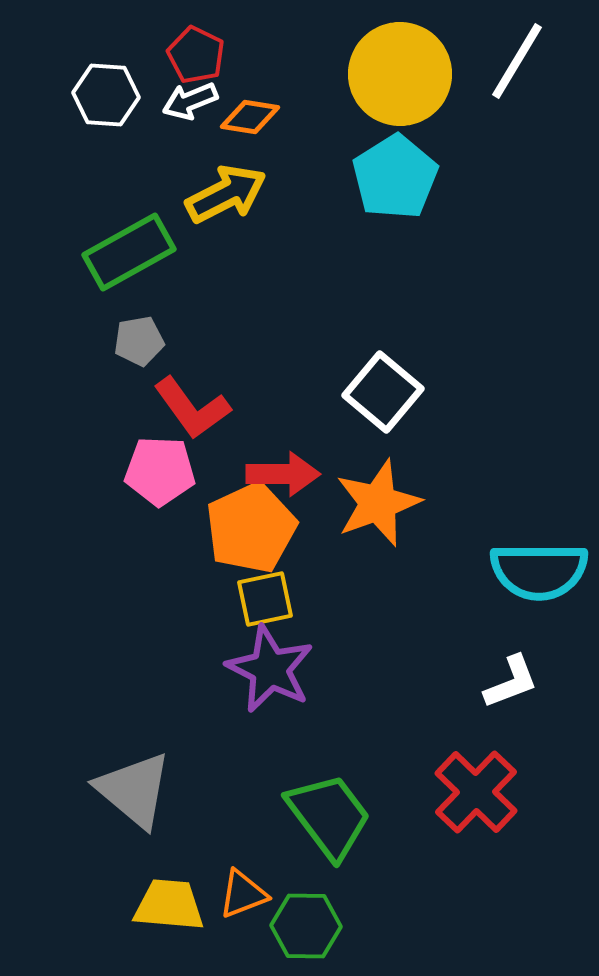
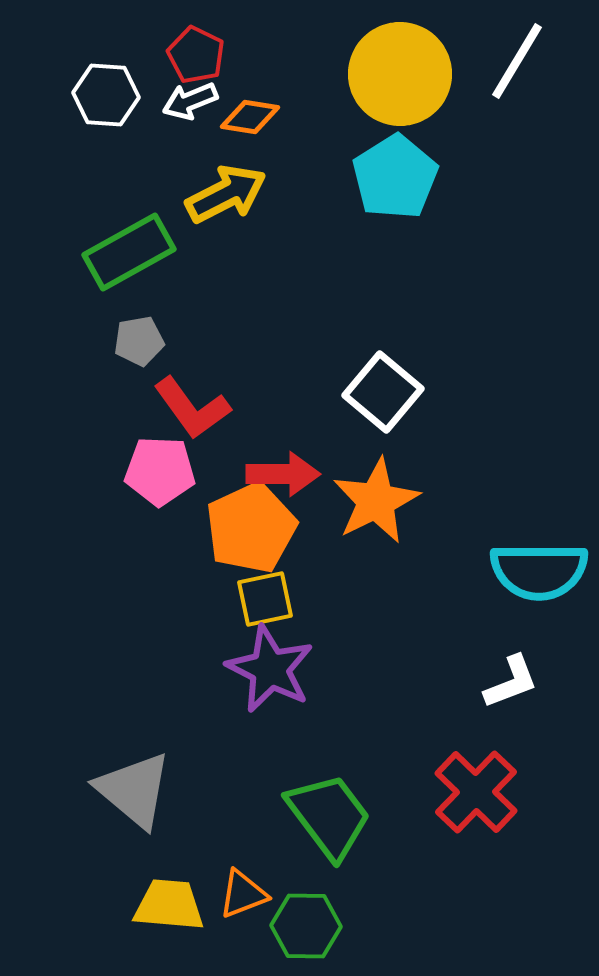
orange star: moved 2 px left, 2 px up; rotated 6 degrees counterclockwise
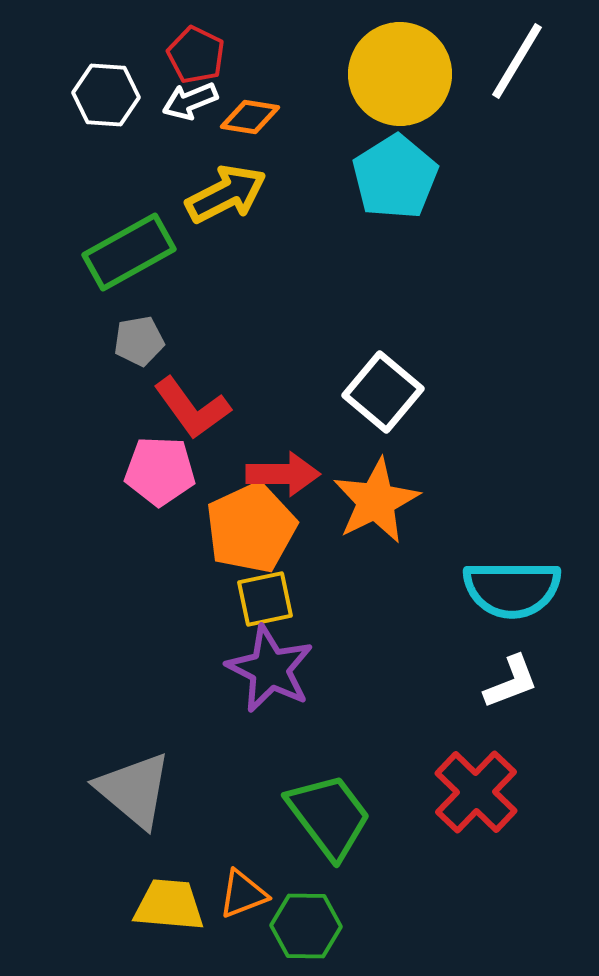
cyan semicircle: moved 27 px left, 18 px down
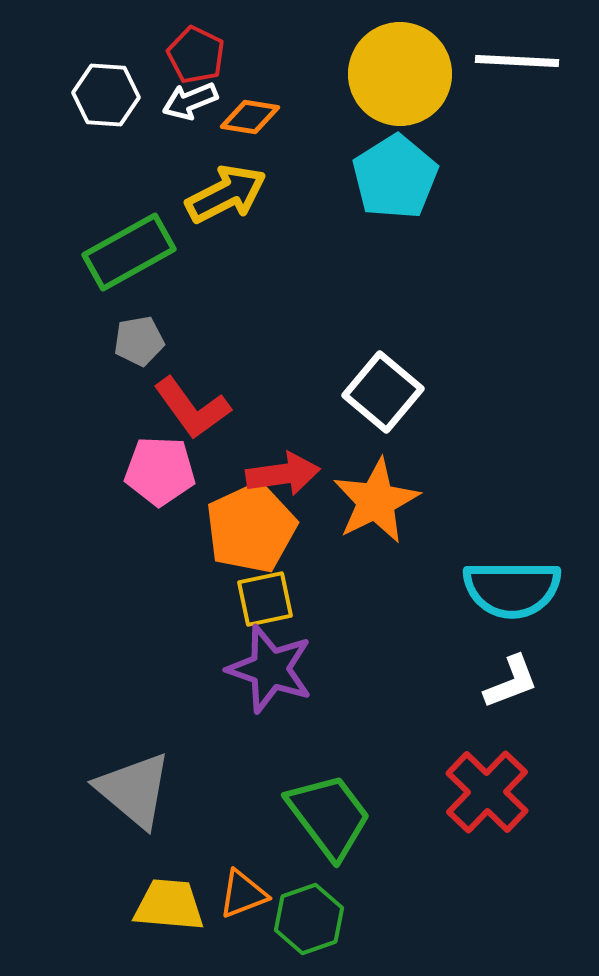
white line: rotated 62 degrees clockwise
red arrow: rotated 8 degrees counterclockwise
purple star: rotated 8 degrees counterclockwise
red cross: moved 11 px right
green hexagon: moved 3 px right, 7 px up; rotated 20 degrees counterclockwise
